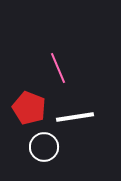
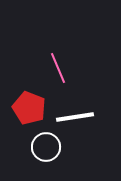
white circle: moved 2 px right
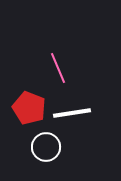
white line: moved 3 px left, 4 px up
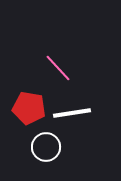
pink line: rotated 20 degrees counterclockwise
red pentagon: rotated 12 degrees counterclockwise
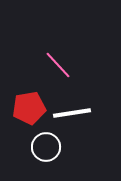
pink line: moved 3 px up
red pentagon: rotated 20 degrees counterclockwise
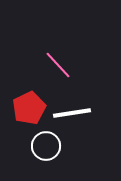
red pentagon: rotated 16 degrees counterclockwise
white circle: moved 1 px up
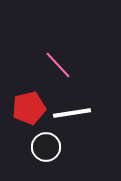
red pentagon: rotated 12 degrees clockwise
white circle: moved 1 px down
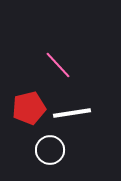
white circle: moved 4 px right, 3 px down
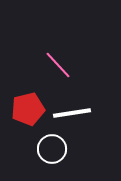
red pentagon: moved 1 px left, 1 px down
white circle: moved 2 px right, 1 px up
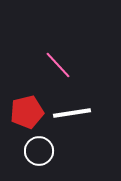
red pentagon: moved 1 px left, 3 px down
white circle: moved 13 px left, 2 px down
